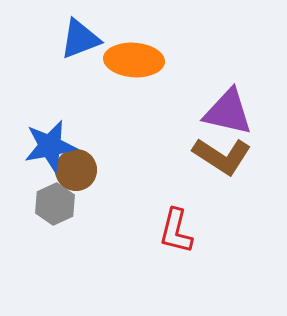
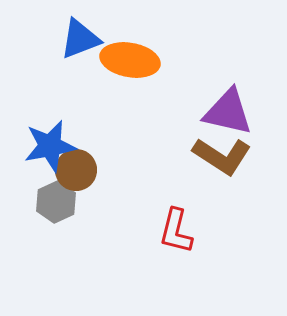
orange ellipse: moved 4 px left; rotated 6 degrees clockwise
gray hexagon: moved 1 px right, 2 px up
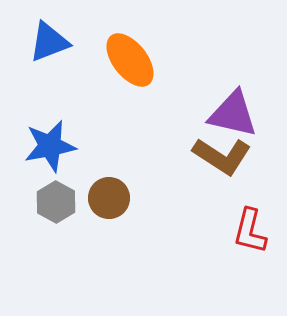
blue triangle: moved 31 px left, 3 px down
orange ellipse: rotated 42 degrees clockwise
purple triangle: moved 5 px right, 2 px down
brown circle: moved 33 px right, 28 px down
gray hexagon: rotated 6 degrees counterclockwise
red L-shape: moved 74 px right
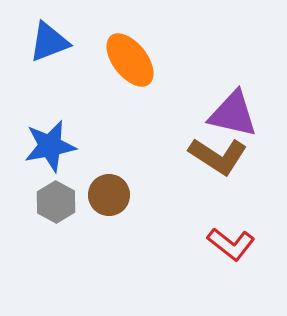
brown L-shape: moved 4 px left
brown circle: moved 3 px up
red L-shape: moved 19 px left, 13 px down; rotated 66 degrees counterclockwise
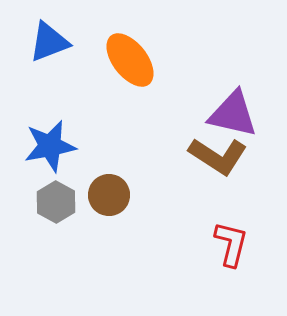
red L-shape: rotated 114 degrees counterclockwise
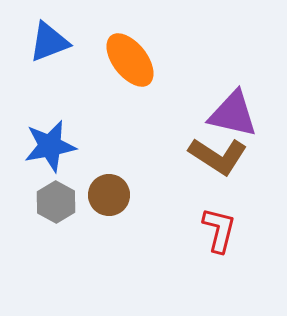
red L-shape: moved 12 px left, 14 px up
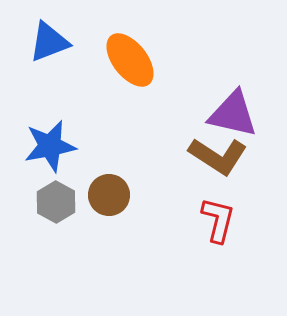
red L-shape: moved 1 px left, 10 px up
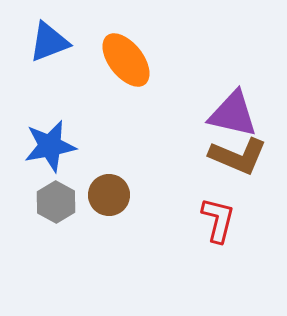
orange ellipse: moved 4 px left
brown L-shape: moved 20 px right; rotated 10 degrees counterclockwise
